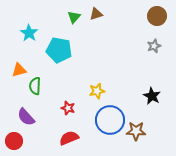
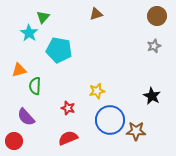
green triangle: moved 31 px left
red semicircle: moved 1 px left
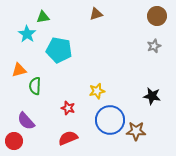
green triangle: rotated 40 degrees clockwise
cyan star: moved 2 px left, 1 px down
black star: rotated 18 degrees counterclockwise
purple semicircle: moved 4 px down
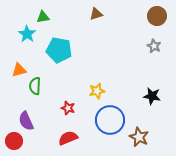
gray star: rotated 24 degrees counterclockwise
purple semicircle: rotated 18 degrees clockwise
brown star: moved 3 px right, 6 px down; rotated 24 degrees clockwise
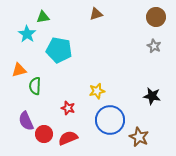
brown circle: moved 1 px left, 1 px down
red circle: moved 30 px right, 7 px up
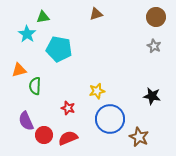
cyan pentagon: moved 1 px up
blue circle: moved 1 px up
red circle: moved 1 px down
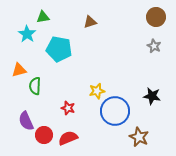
brown triangle: moved 6 px left, 8 px down
blue circle: moved 5 px right, 8 px up
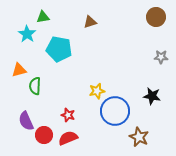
gray star: moved 7 px right, 11 px down; rotated 24 degrees counterclockwise
red star: moved 7 px down
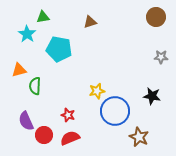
red semicircle: moved 2 px right
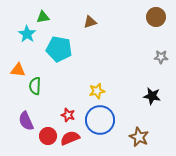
orange triangle: moved 1 px left; rotated 21 degrees clockwise
blue circle: moved 15 px left, 9 px down
red circle: moved 4 px right, 1 px down
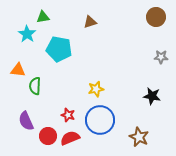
yellow star: moved 1 px left, 2 px up
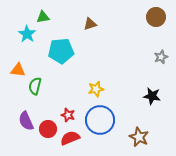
brown triangle: moved 2 px down
cyan pentagon: moved 2 px right, 2 px down; rotated 15 degrees counterclockwise
gray star: rotated 24 degrees counterclockwise
green semicircle: rotated 12 degrees clockwise
red circle: moved 7 px up
